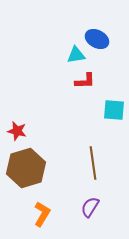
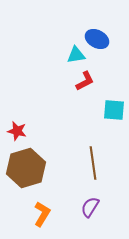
red L-shape: rotated 25 degrees counterclockwise
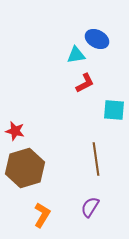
red L-shape: moved 2 px down
red star: moved 2 px left
brown line: moved 3 px right, 4 px up
brown hexagon: moved 1 px left
orange L-shape: moved 1 px down
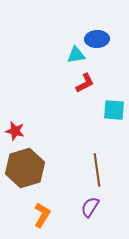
blue ellipse: rotated 30 degrees counterclockwise
brown line: moved 1 px right, 11 px down
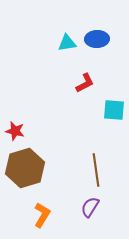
cyan triangle: moved 9 px left, 12 px up
brown line: moved 1 px left
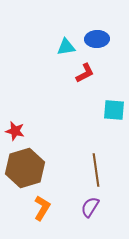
cyan triangle: moved 1 px left, 4 px down
red L-shape: moved 10 px up
orange L-shape: moved 7 px up
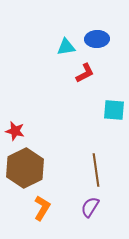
brown hexagon: rotated 9 degrees counterclockwise
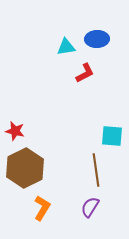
cyan square: moved 2 px left, 26 px down
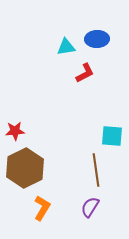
red star: rotated 18 degrees counterclockwise
